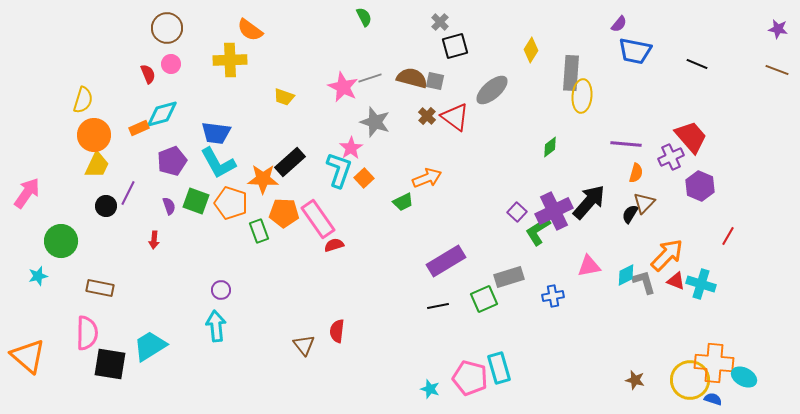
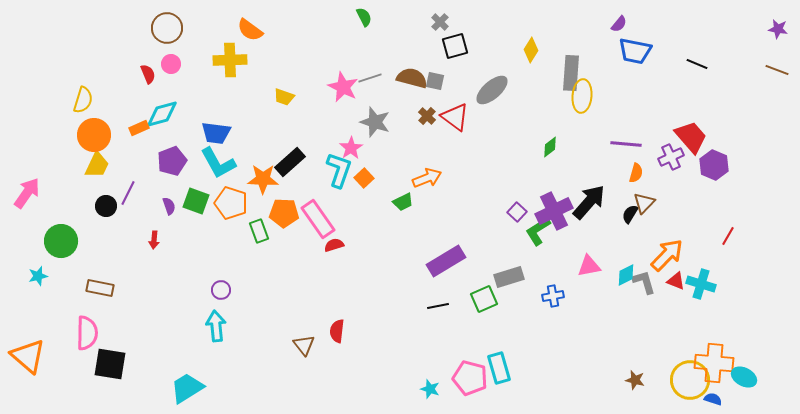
purple hexagon at (700, 186): moved 14 px right, 21 px up
cyan trapezoid at (150, 346): moved 37 px right, 42 px down
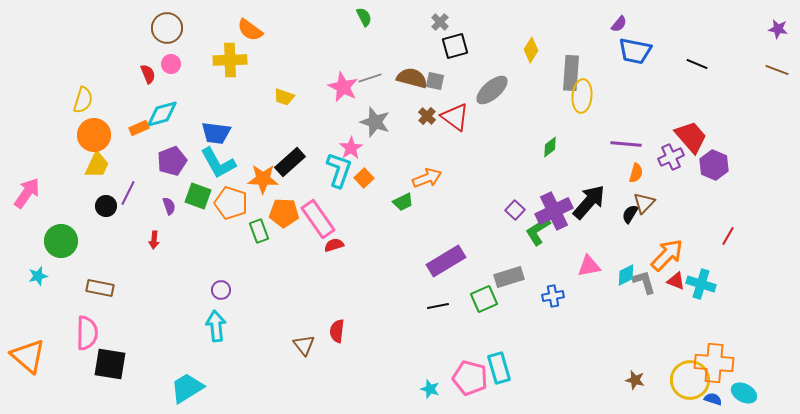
green square at (196, 201): moved 2 px right, 5 px up
purple square at (517, 212): moved 2 px left, 2 px up
cyan ellipse at (744, 377): moved 16 px down
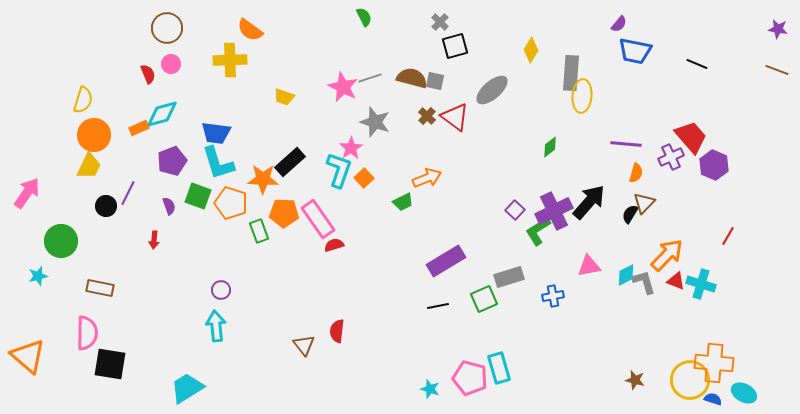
cyan L-shape at (218, 163): rotated 12 degrees clockwise
yellow trapezoid at (97, 165): moved 8 px left, 1 px down
